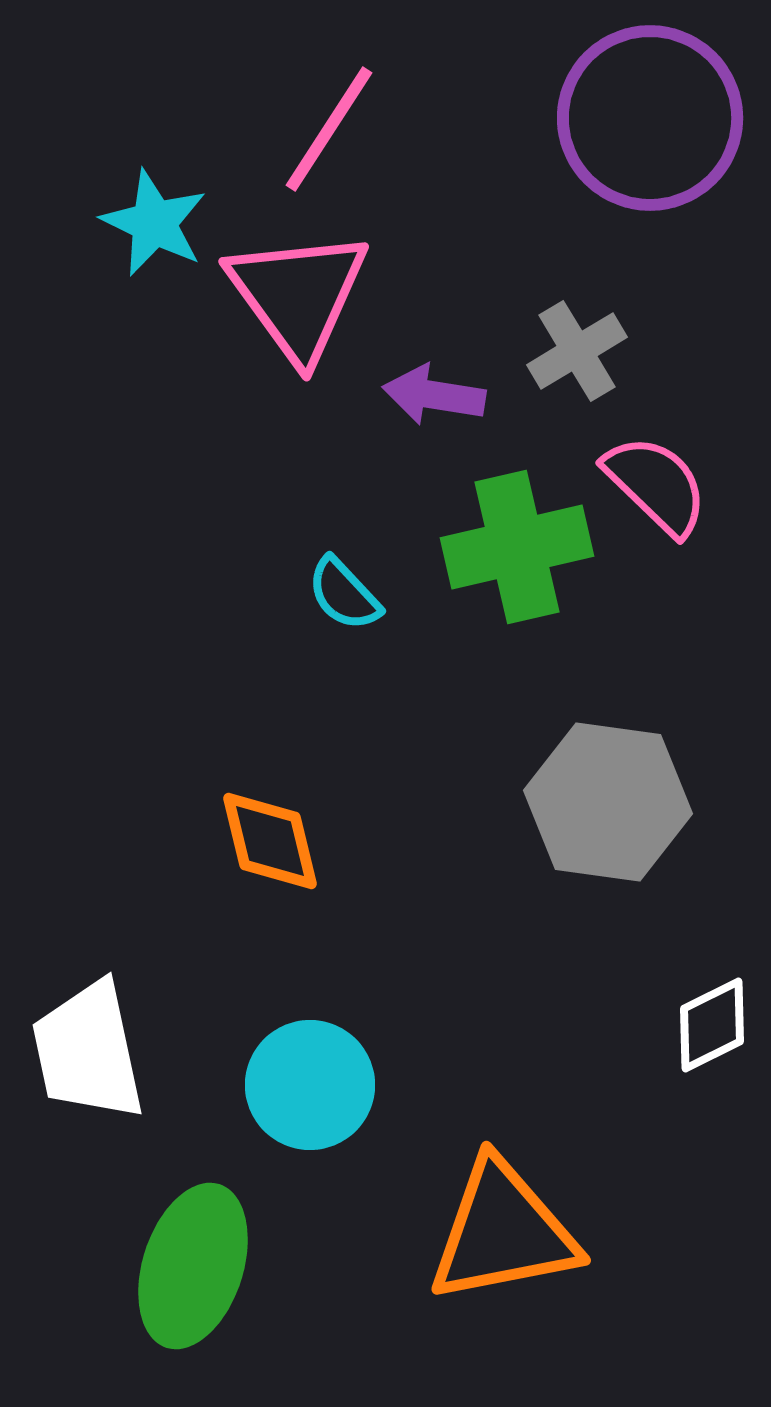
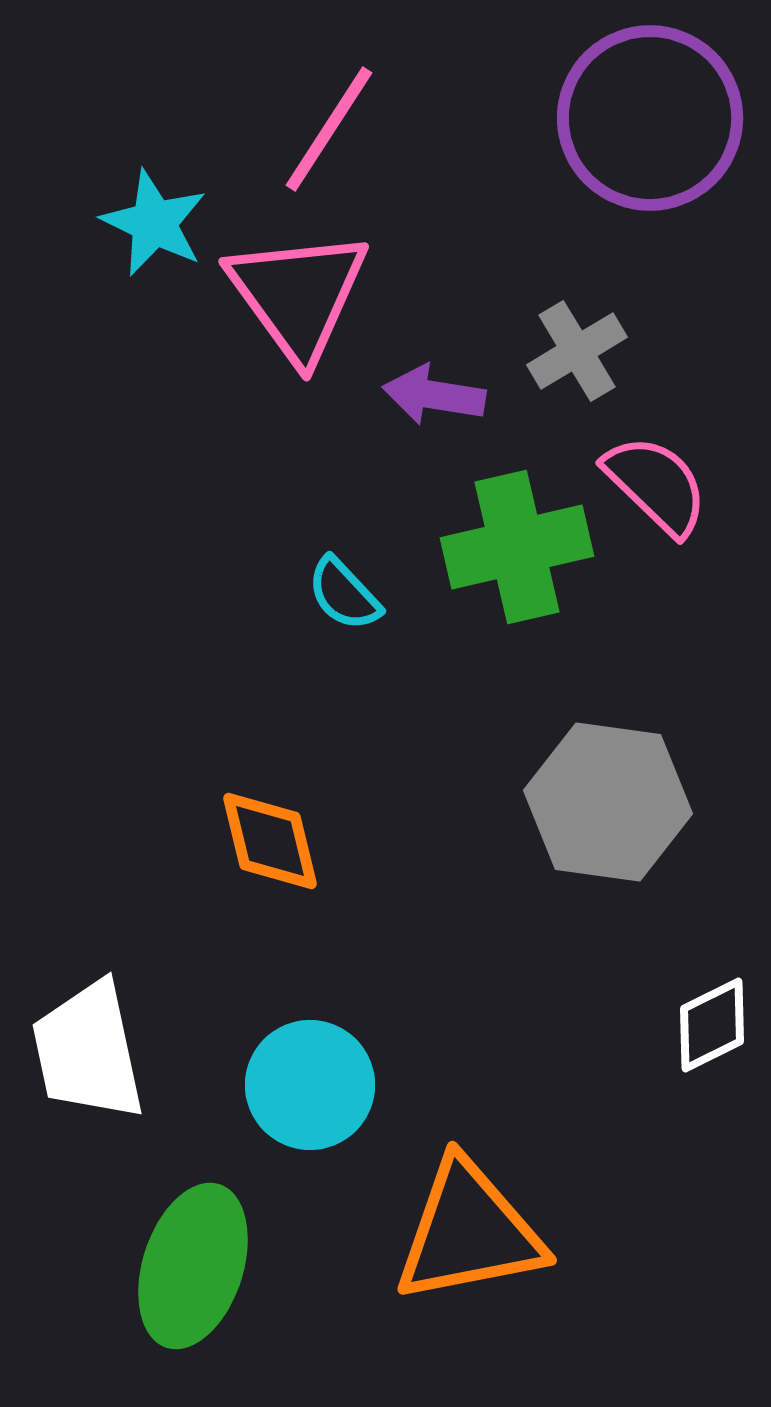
orange triangle: moved 34 px left
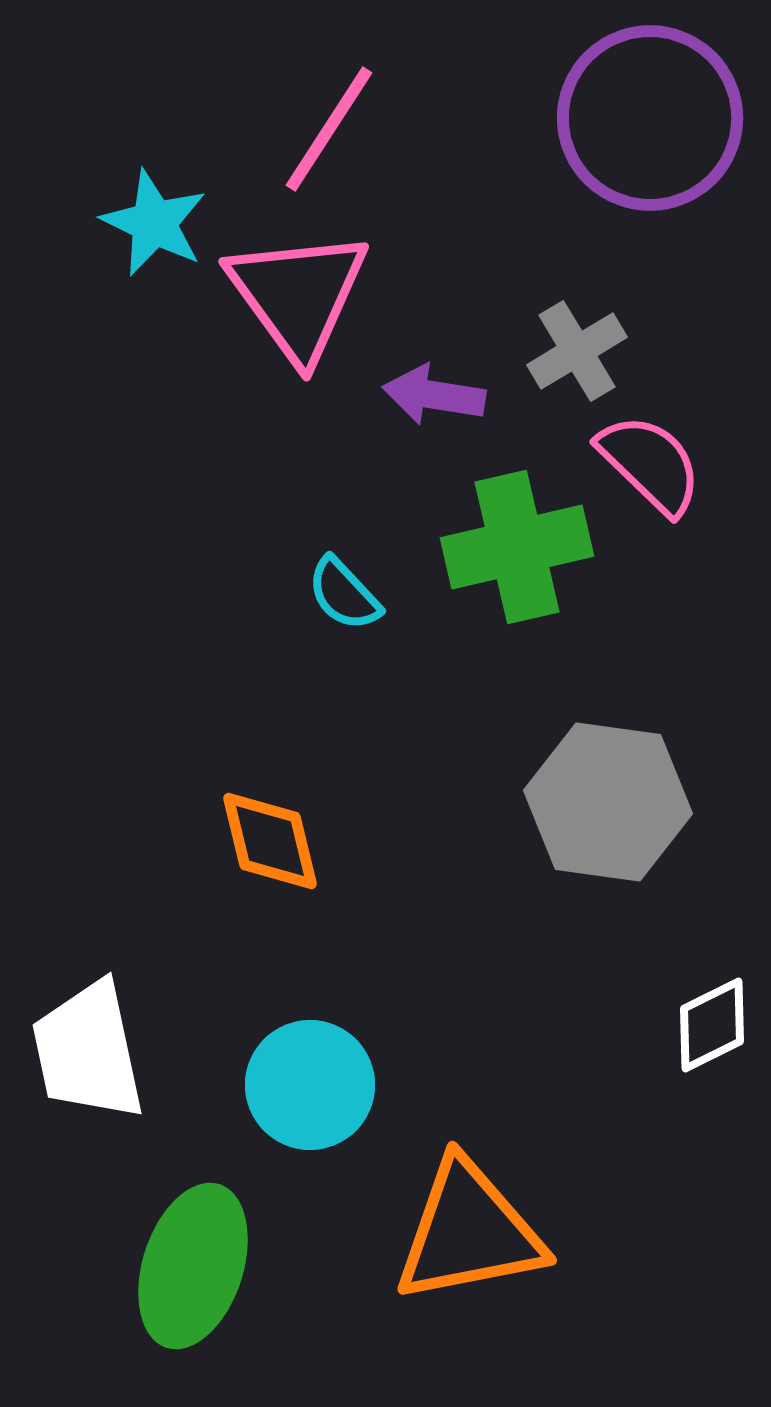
pink semicircle: moved 6 px left, 21 px up
